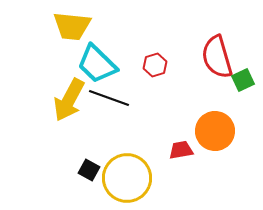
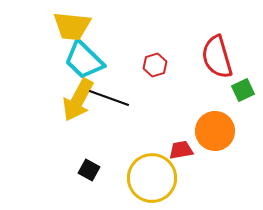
cyan trapezoid: moved 13 px left, 4 px up
green square: moved 10 px down
yellow arrow: moved 9 px right
yellow circle: moved 25 px right
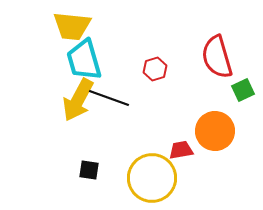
cyan trapezoid: rotated 30 degrees clockwise
red hexagon: moved 4 px down
black square: rotated 20 degrees counterclockwise
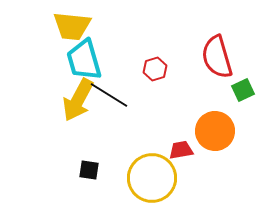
black line: moved 3 px up; rotated 12 degrees clockwise
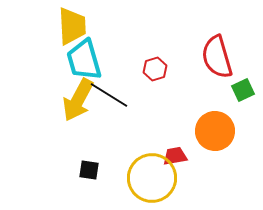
yellow trapezoid: rotated 99 degrees counterclockwise
red trapezoid: moved 6 px left, 6 px down
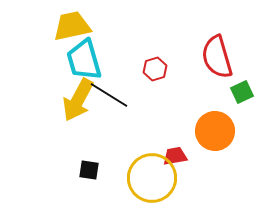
yellow trapezoid: rotated 99 degrees counterclockwise
green square: moved 1 px left, 2 px down
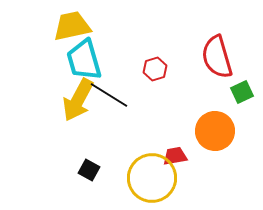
black square: rotated 20 degrees clockwise
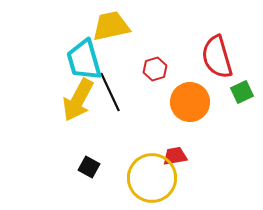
yellow trapezoid: moved 39 px right
black line: moved 1 px right, 3 px up; rotated 33 degrees clockwise
orange circle: moved 25 px left, 29 px up
black square: moved 3 px up
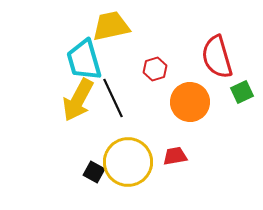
black line: moved 3 px right, 6 px down
black square: moved 5 px right, 5 px down
yellow circle: moved 24 px left, 16 px up
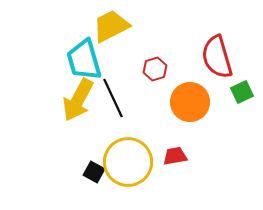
yellow trapezoid: rotated 15 degrees counterclockwise
